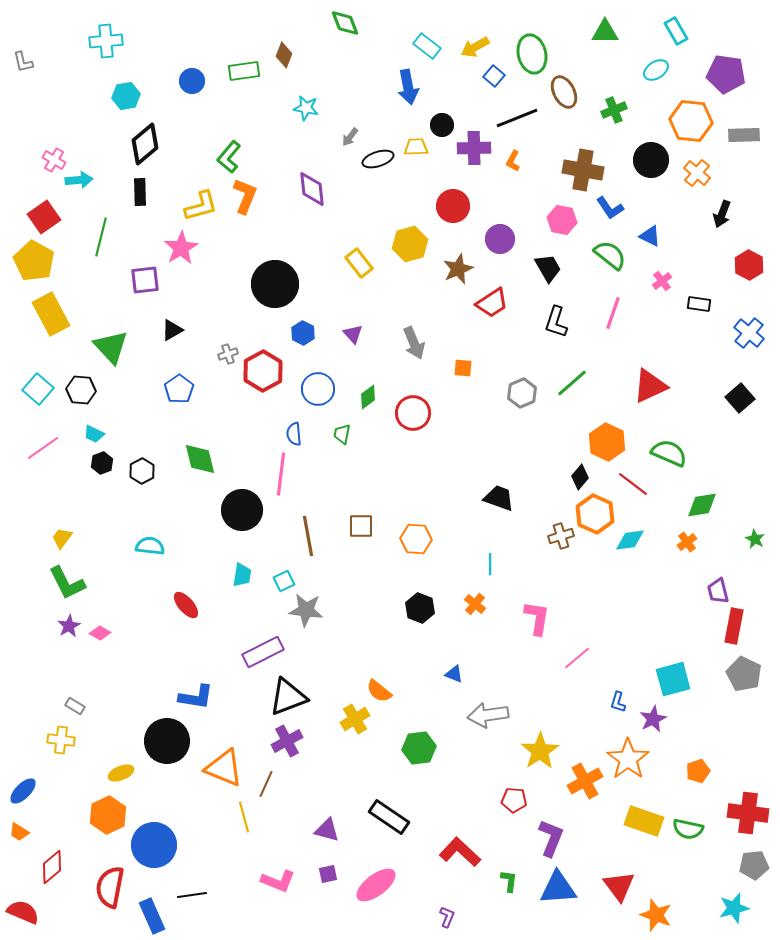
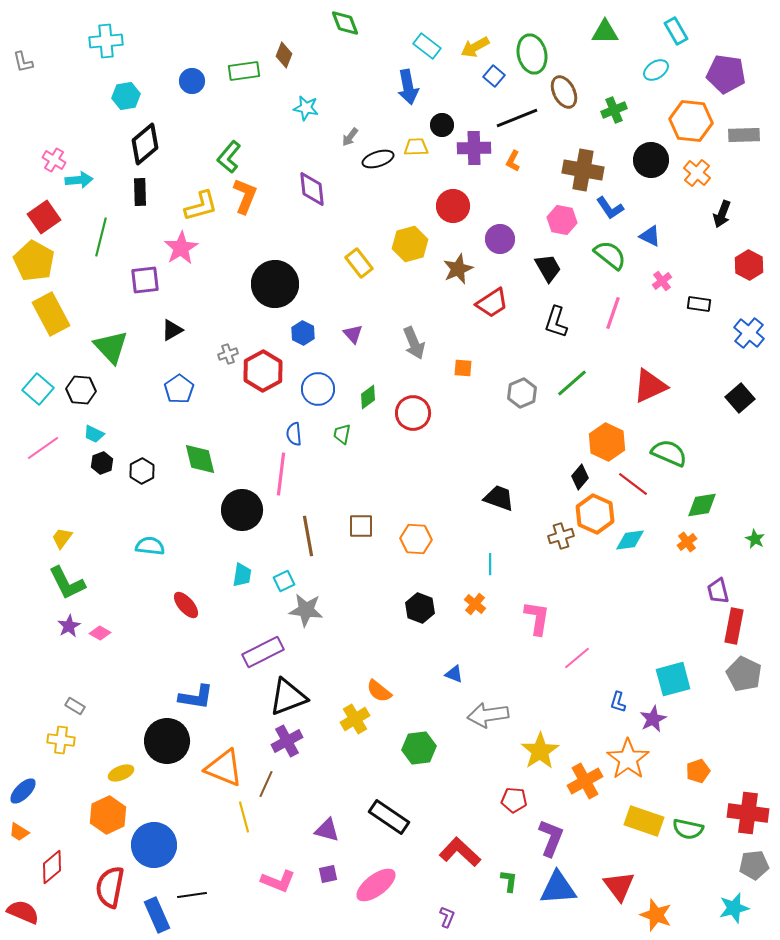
blue rectangle at (152, 916): moved 5 px right, 1 px up
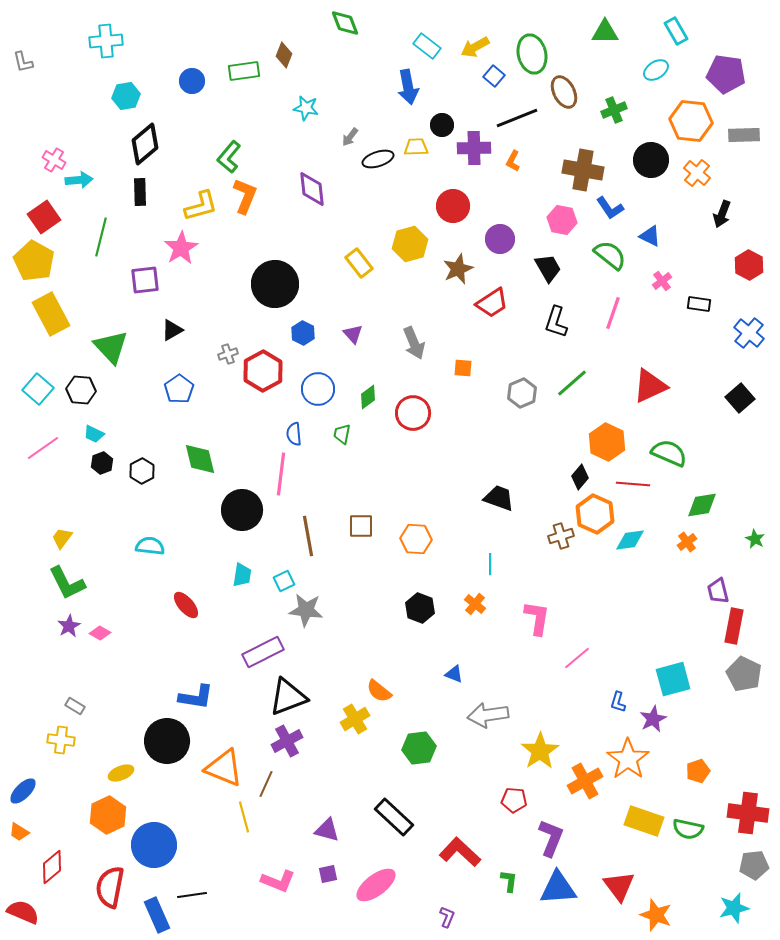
red line at (633, 484): rotated 32 degrees counterclockwise
black rectangle at (389, 817): moved 5 px right; rotated 9 degrees clockwise
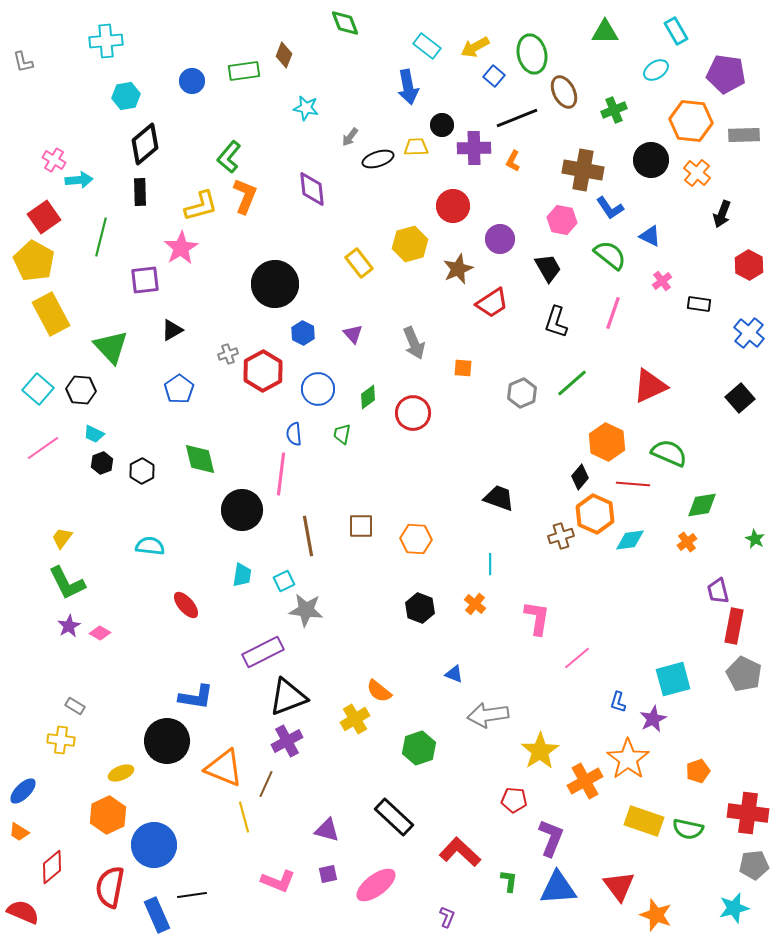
green hexagon at (419, 748): rotated 12 degrees counterclockwise
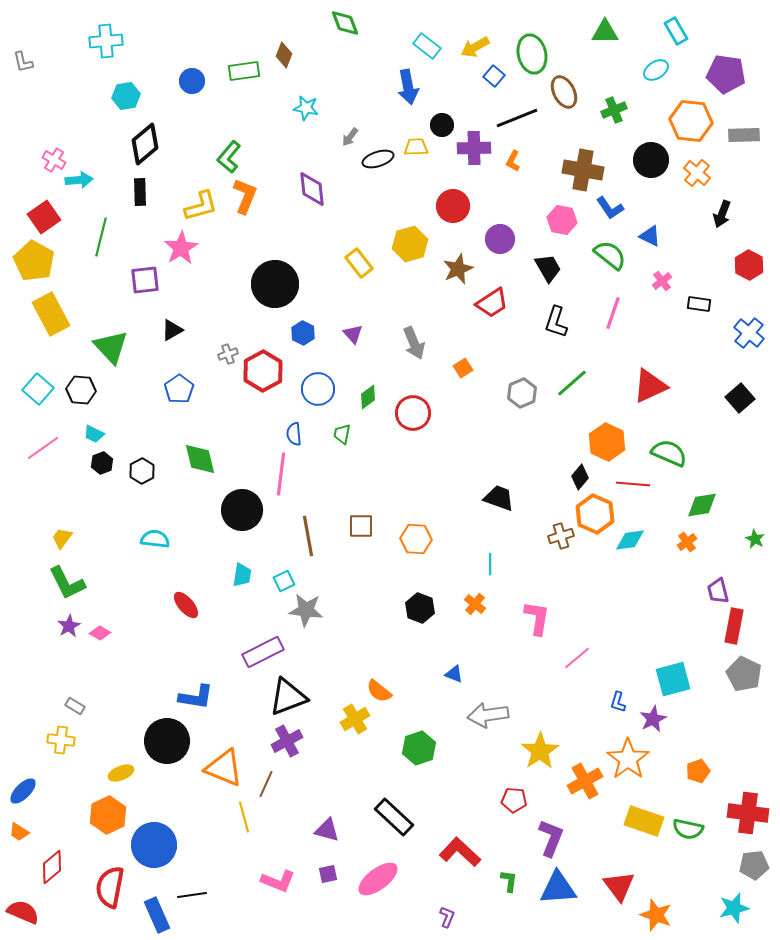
orange square at (463, 368): rotated 36 degrees counterclockwise
cyan semicircle at (150, 546): moved 5 px right, 7 px up
pink ellipse at (376, 885): moved 2 px right, 6 px up
